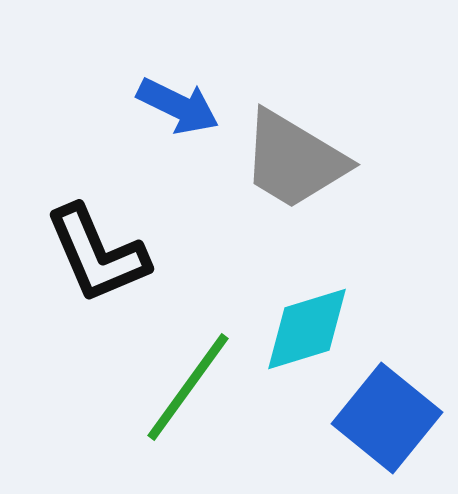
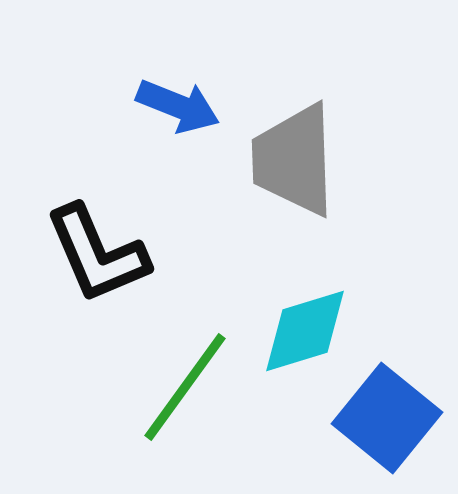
blue arrow: rotated 4 degrees counterclockwise
gray trapezoid: rotated 57 degrees clockwise
cyan diamond: moved 2 px left, 2 px down
green line: moved 3 px left
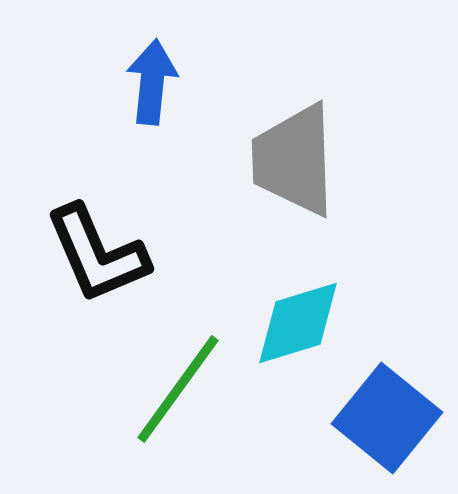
blue arrow: moved 26 px left, 24 px up; rotated 106 degrees counterclockwise
cyan diamond: moved 7 px left, 8 px up
green line: moved 7 px left, 2 px down
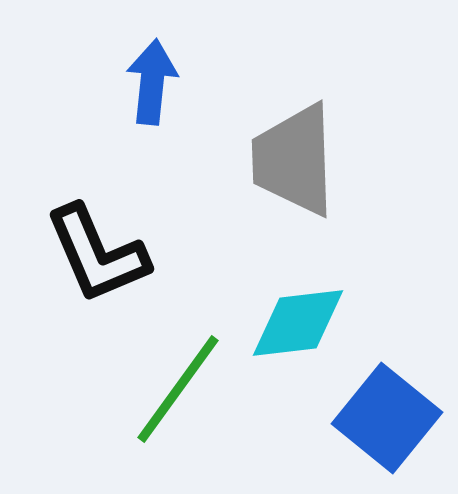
cyan diamond: rotated 10 degrees clockwise
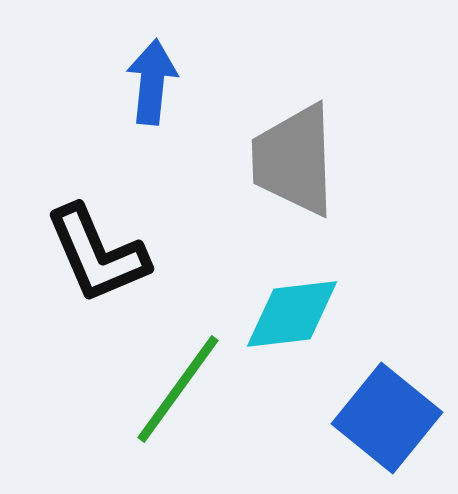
cyan diamond: moved 6 px left, 9 px up
